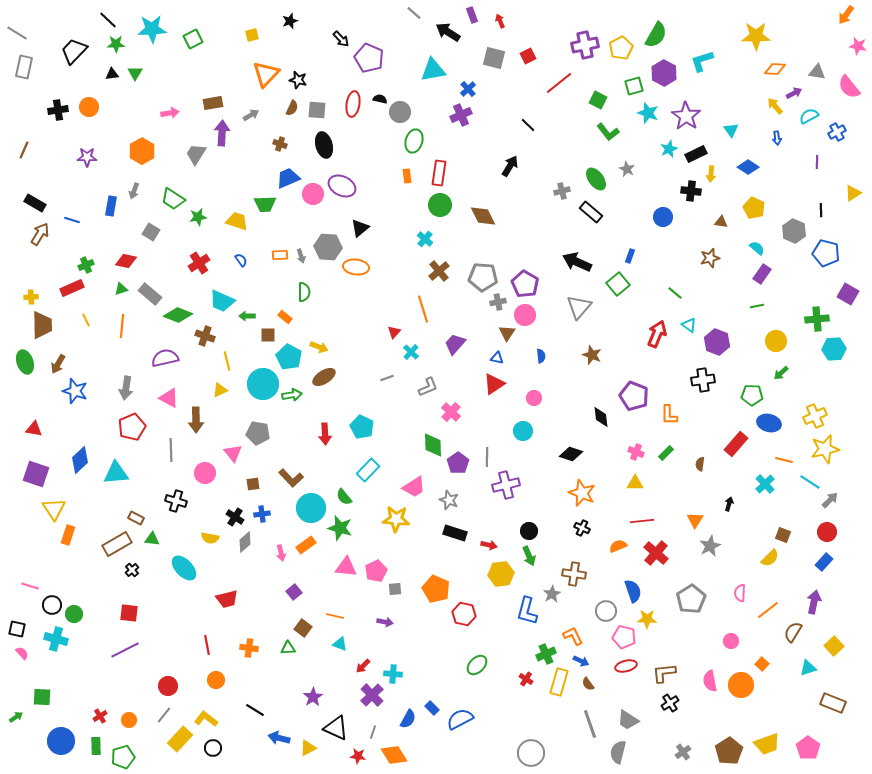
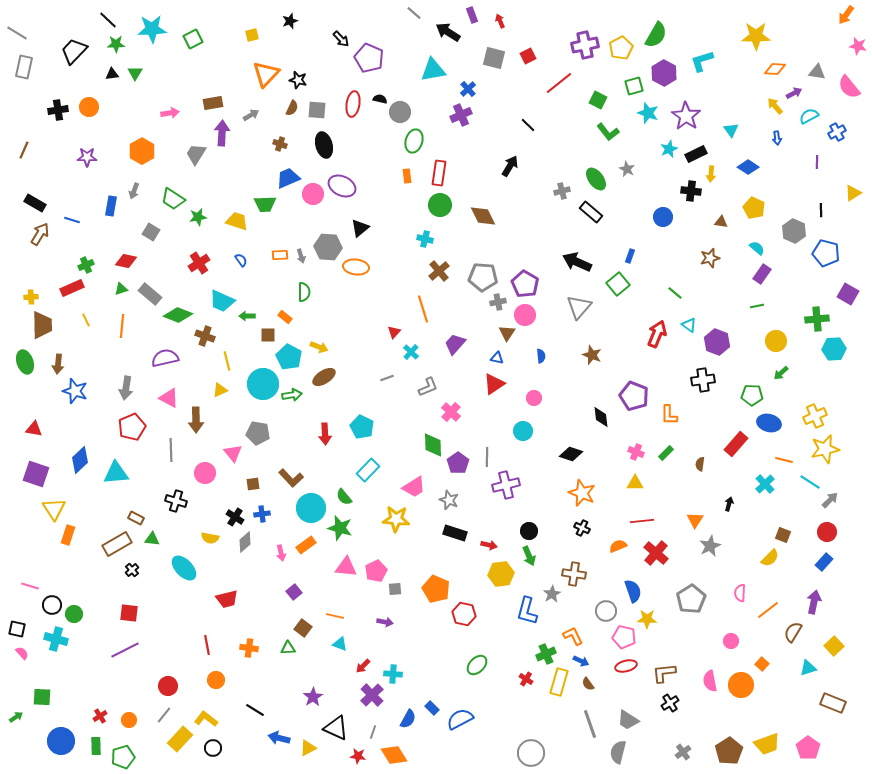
cyan cross at (425, 239): rotated 28 degrees counterclockwise
brown arrow at (58, 364): rotated 24 degrees counterclockwise
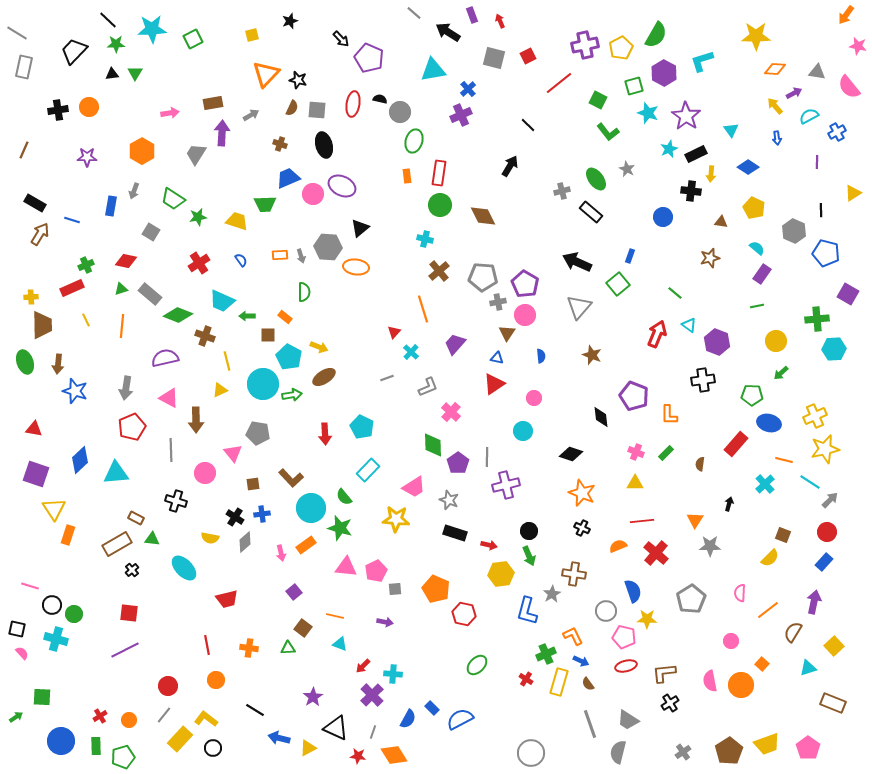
gray star at (710, 546): rotated 25 degrees clockwise
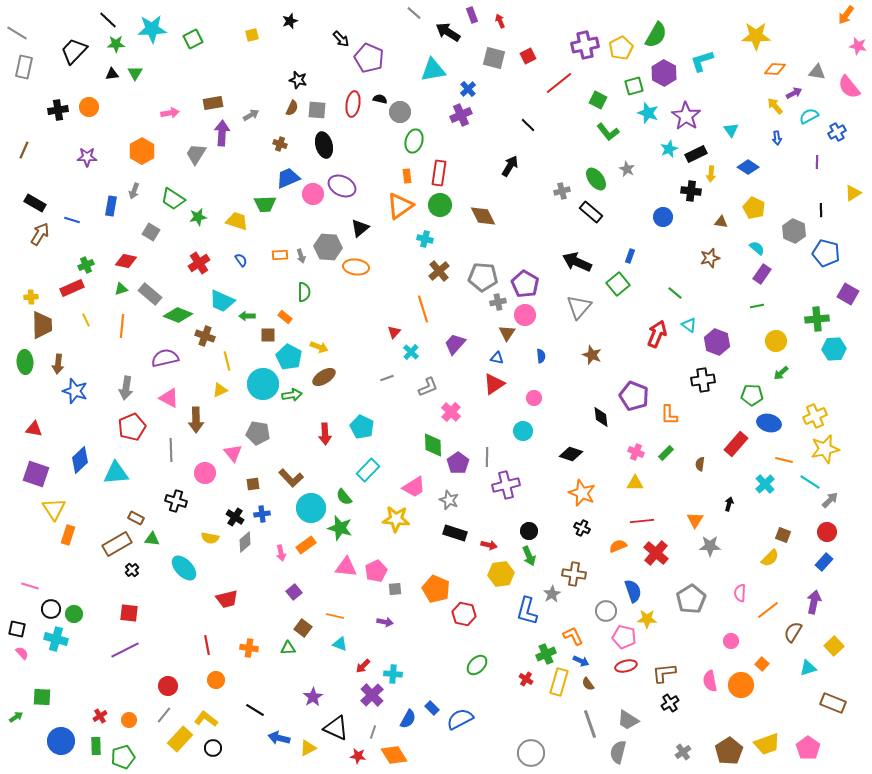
orange triangle at (266, 74): moved 134 px right, 132 px down; rotated 12 degrees clockwise
green ellipse at (25, 362): rotated 15 degrees clockwise
black circle at (52, 605): moved 1 px left, 4 px down
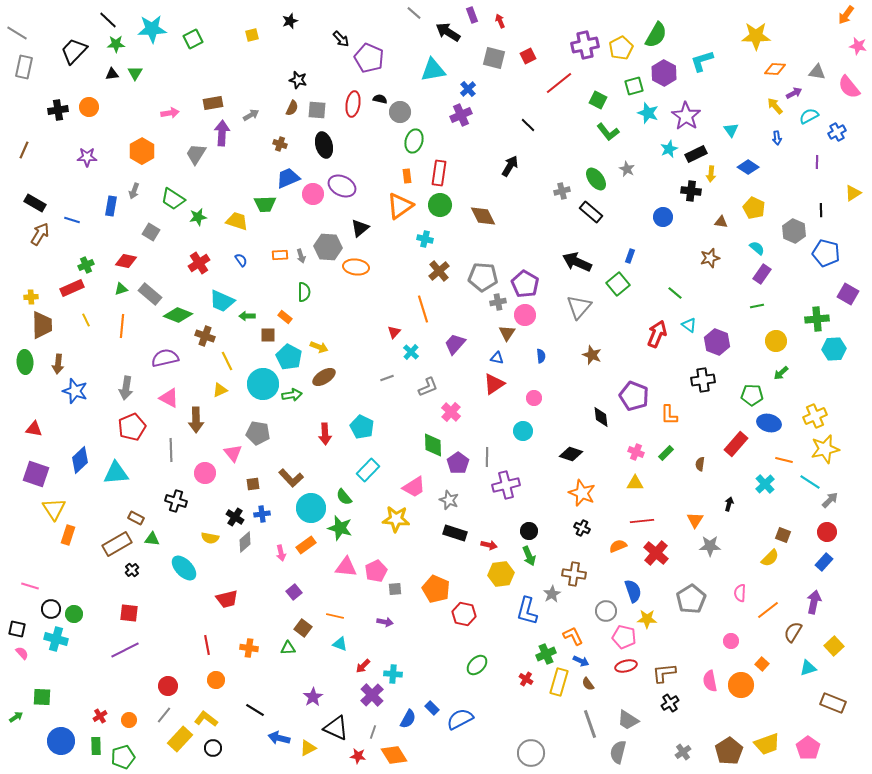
yellow line at (227, 361): rotated 12 degrees counterclockwise
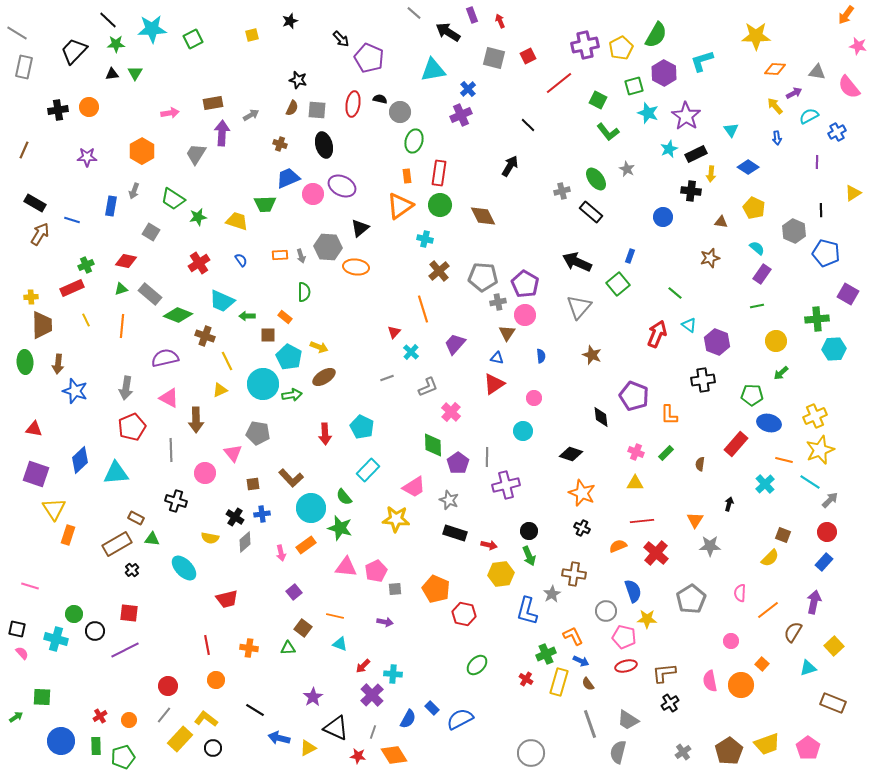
yellow star at (825, 449): moved 5 px left, 1 px down; rotated 8 degrees counterclockwise
black circle at (51, 609): moved 44 px right, 22 px down
